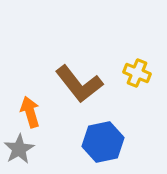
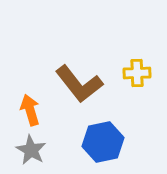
yellow cross: rotated 24 degrees counterclockwise
orange arrow: moved 2 px up
gray star: moved 12 px right, 1 px down; rotated 12 degrees counterclockwise
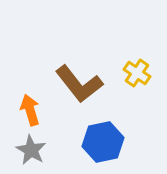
yellow cross: rotated 36 degrees clockwise
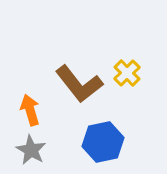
yellow cross: moved 10 px left; rotated 12 degrees clockwise
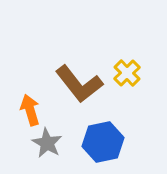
gray star: moved 16 px right, 7 px up
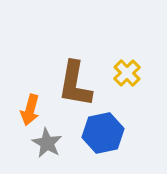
brown L-shape: moved 4 px left; rotated 48 degrees clockwise
orange arrow: rotated 148 degrees counterclockwise
blue hexagon: moved 9 px up
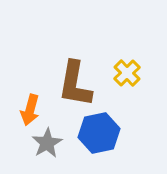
blue hexagon: moved 4 px left
gray star: rotated 12 degrees clockwise
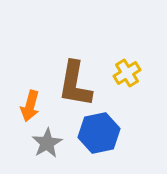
yellow cross: rotated 12 degrees clockwise
orange arrow: moved 4 px up
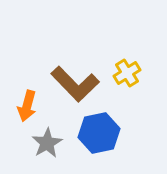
brown L-shape: rotated 54 degrees counterclockwise
orange arrow: moved 3 px left
